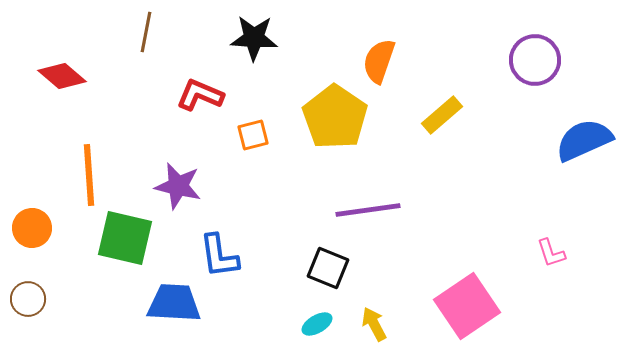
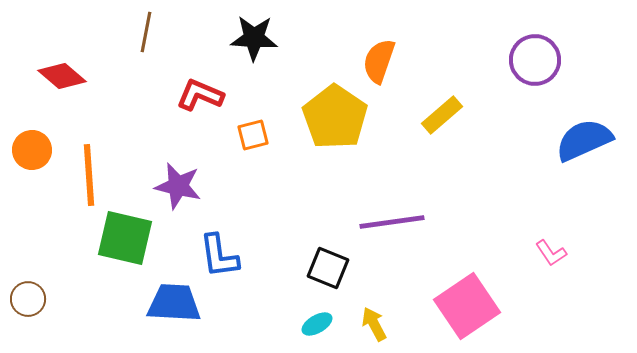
purple line: moved 24 px right, 12 px down
orange circle: moved 78 px up
pink L-shape: rotated 16 degrees counterclockwise
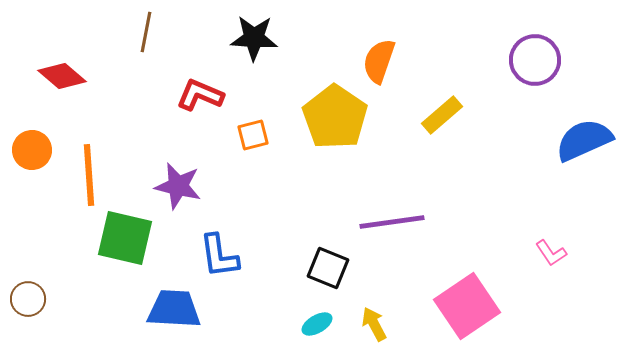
blue trapezoid: moved 6 px down
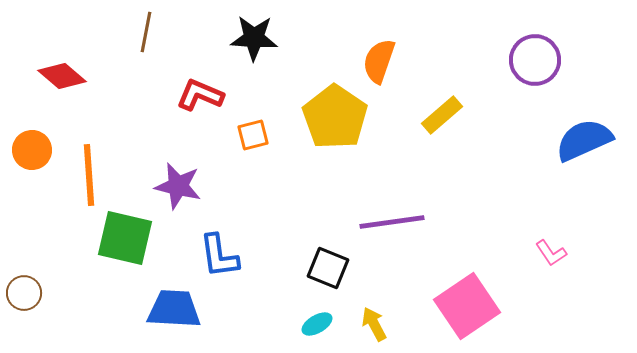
brown circle: moved 4 px left, 6 px up
